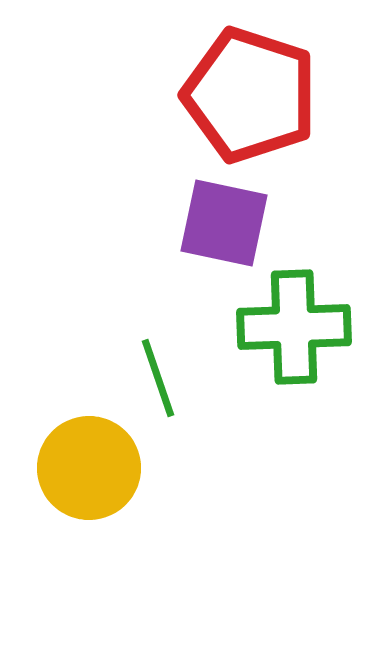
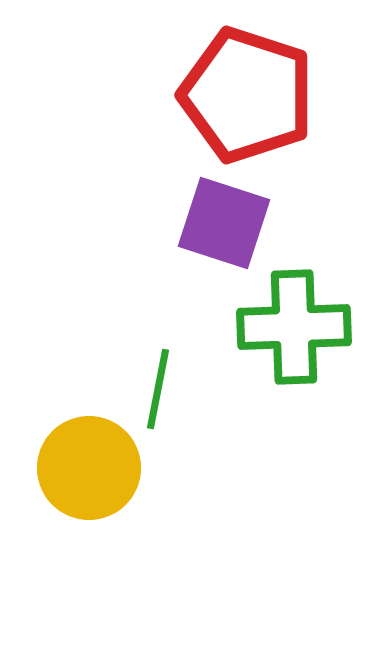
red pentagon: moved 3 px left
purple square: rotated 6 degrees clockwise
green line: moved 11 px down; rotated 30 degrees clockwise
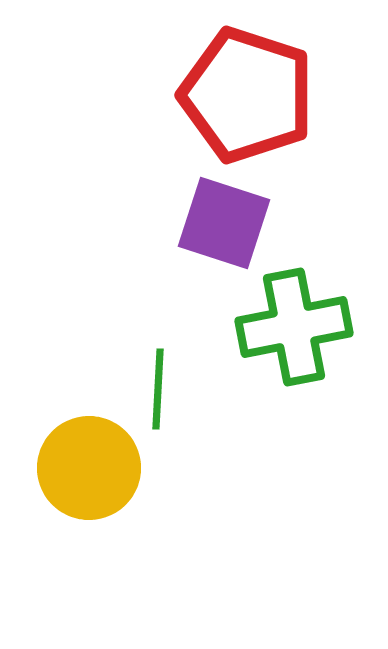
green cross: rotated 9 degrees counterclockwise
green line: rotated 8 degrees counterclockwise
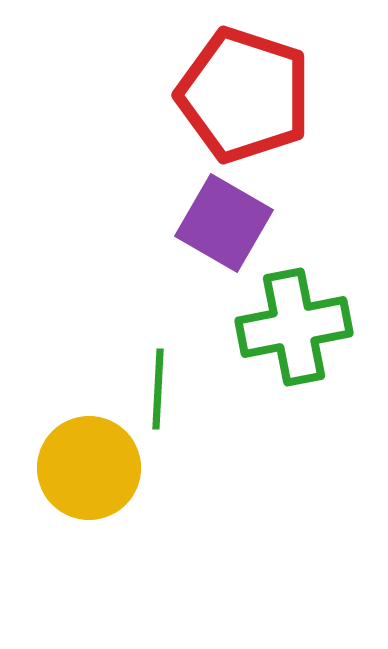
red pentagon: moved 3 px left
purple square: rotated 12 degrees clockwise
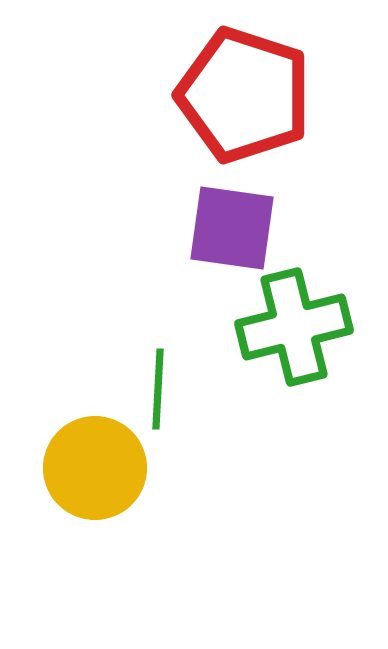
purple square: moved 8 px right, 5 px down; rotated 22 degrees counterclockwise
green cross: rotated 3 degrees counterclockwise
yellow circle: moved 6 px right
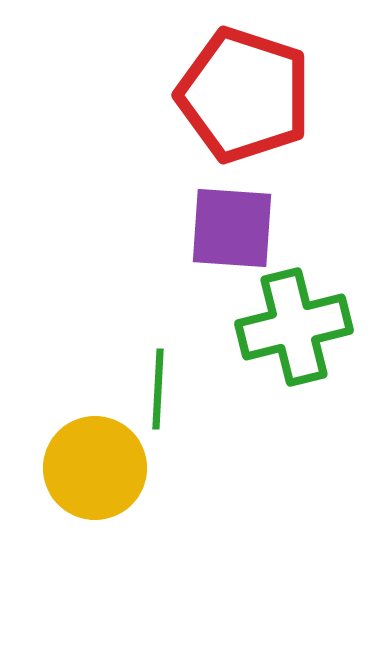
purple square: rotated 4 degrees counterclockwise
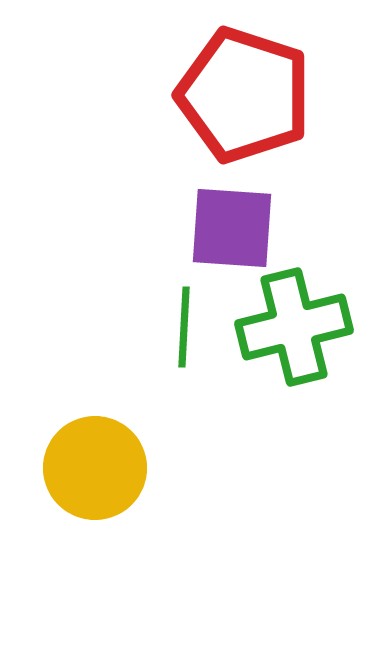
green line: moved 26 px right, 62 px up
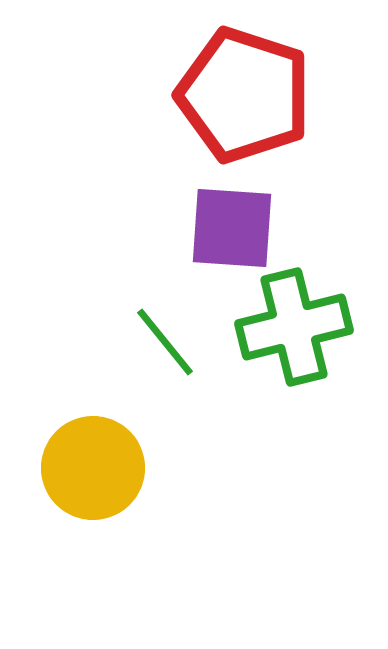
green line: moved 19 px left, 15 px down; rotated 42 degrees counterclockwise
yellow circle: moved 2 px left
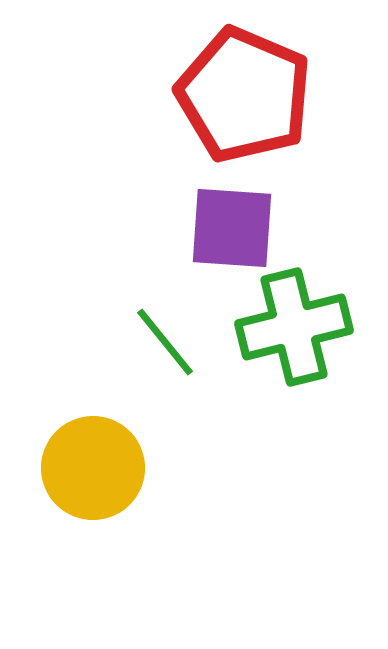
red pentagon: rotated 5 degrees clockwise
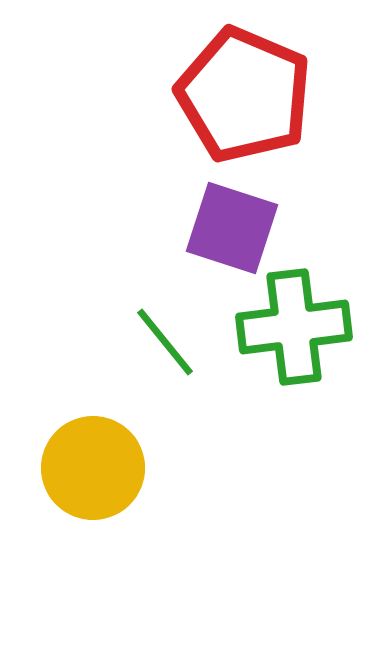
purple square: rotated 14 degrees clockwise
green cross: rotated 7 degrees clockwise
